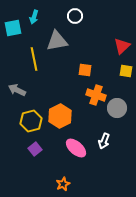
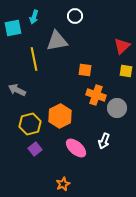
yellow hexagon: moved 1 px left, 3 px down
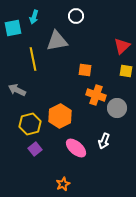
white circle: moved 1 px right
yellow line: moved 1 px left
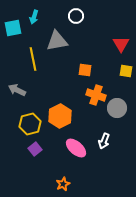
red triangle: moved 1 px left, 2 px up; rotated 18 degrees counterclockwise
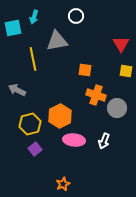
pink ellipse: moved 2 px left, 8 px up; rotated 35 degrees counterclockwise
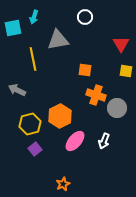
white circle: moved 9 px right, 1 px down
gray triangle: moved 1 px right, 1 px up
pink ellipse: moved 1 px right, 1 px down; rotated 55 degrees counterclockwise
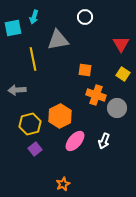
yellow square: moved 3 px left, 3 px down; rotated 24 degrees clockwise
gray arrow: rotated 30 degrees counterclockwise
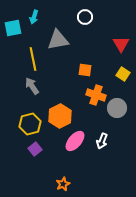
gray arrow: moved 15 px right, 4 px up; rotated 60 degrees clockwise
white arrow: moved 2 px left
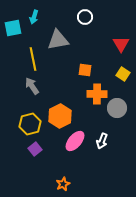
orange cross: moved 1 px right, 1 px up; rotated 18 degrees counterclockwise
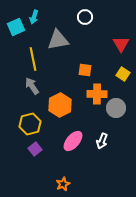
cyan square: moved 3 px right, 1 px up; rotated 12 degrees counterclockwise
gray circle: moved 1 px left
orange hexagon: moved 11 px up
pink ellipse: moved 2 px left
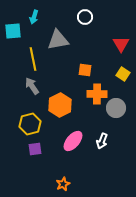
cyan square: moved 3 px left, 4 px down; rotated 18 degrees clockwise
purple square: rotated 32 degrees clockwise
